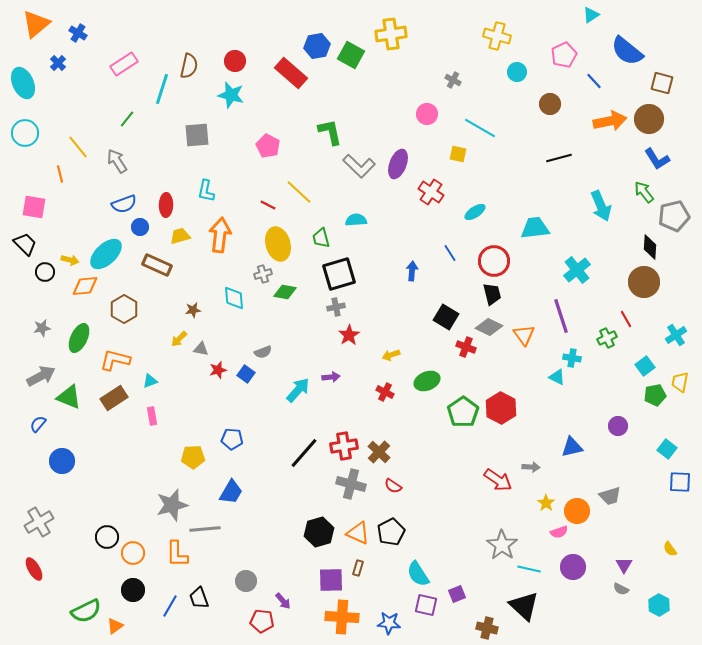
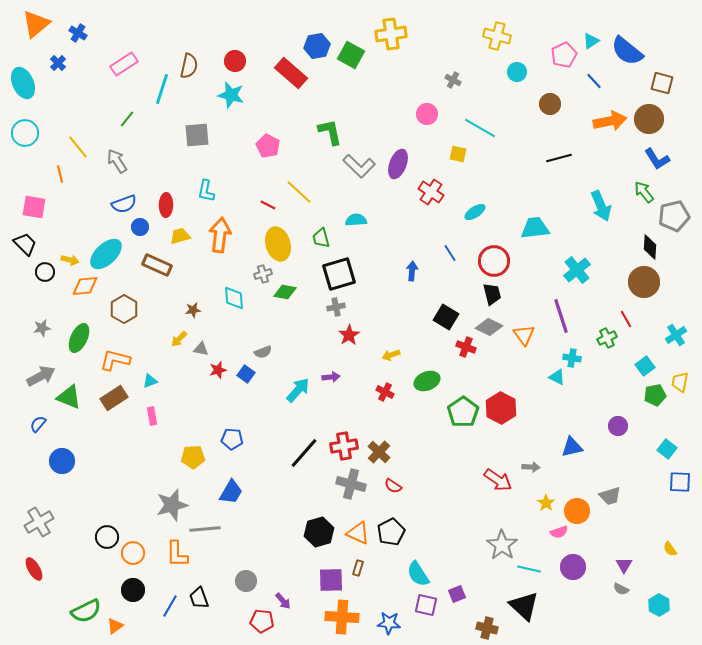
cyan triangle at (591, 15): moved 26 px down
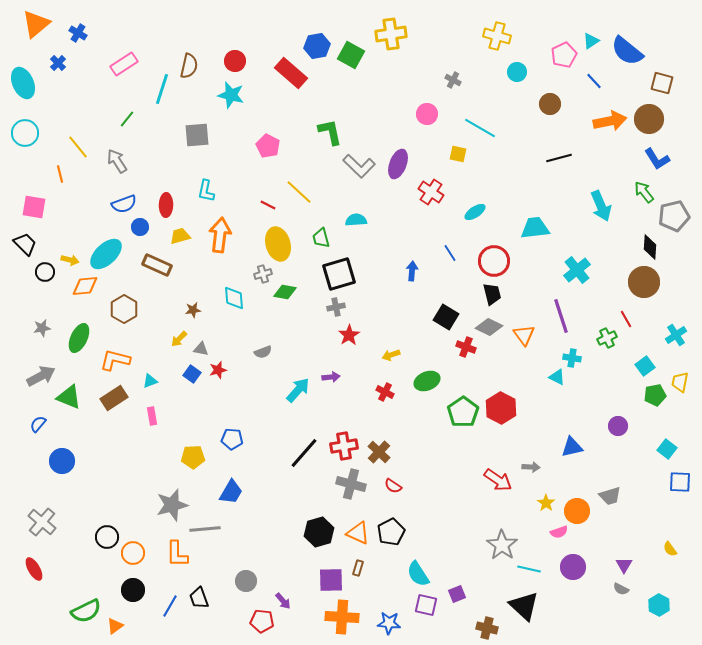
blue square at (246, 374): moved 54 px left
gray cross at (39, 522): moved 3 px right; rotated 20 degrees counterclockwise
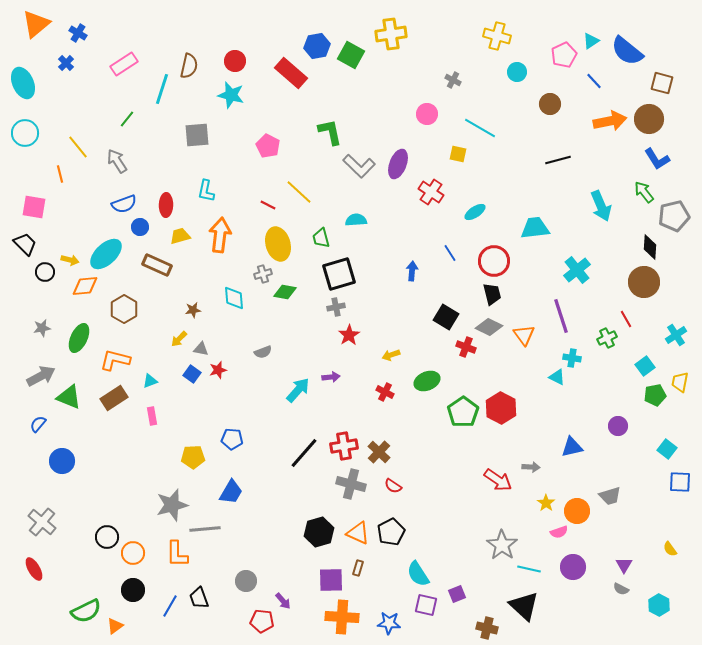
blue cross at (58, 63): moved 8 px right
black line at (559, 158): moved 1 px left, 2 px down
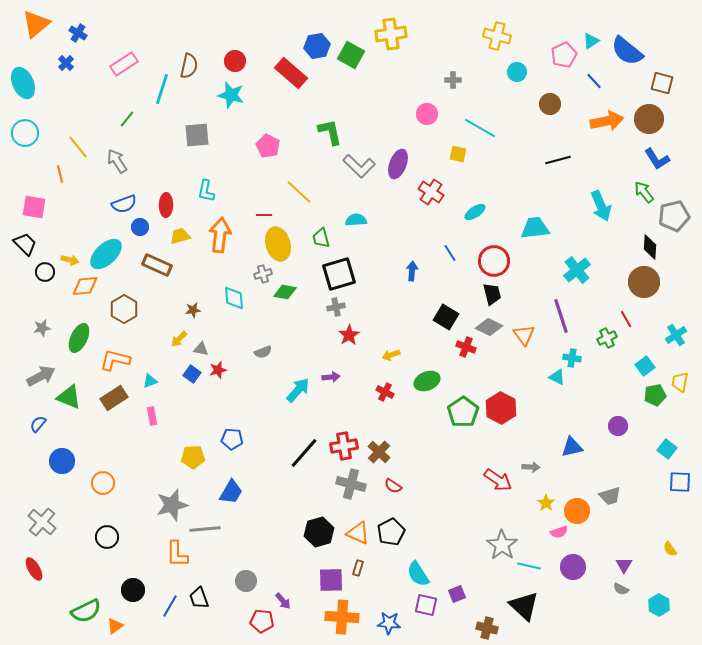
gray cross at (453, 80): rotated 28 degrees counterclockwise
orange arrow at (610, 121): moved 3 px left
red line at (268, 205): moved 4 px left, 10 px down; rotated 28 degrees counterclockwise
orange circle at (133, 553): moved 30 px left, 70 px up
cyan line at (529, 569): moved 3 px up
